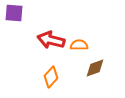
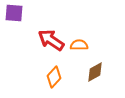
red arrow: rotated 20 degrees clockwise
brown diamond: moved 4 px down; rotated 10 degrees counterclockwise
orange diamond: moved 3 px right
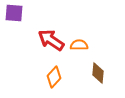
brown diamond: moved 3 px right, 1 px down; rotated 55 degrees counterclockwise
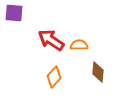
brown diamond: moved 1 px up
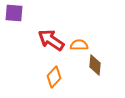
brown diamond: moved 3 px left, 7 px up
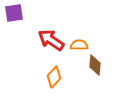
purple square: rotated 12 degrees counterclockwise
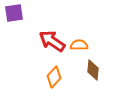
red arrow: moved 1 px right, 1 px down
brown diamond: moved 2 px left, 5 px down
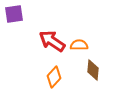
purple square: moved 1 px down
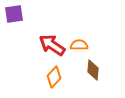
red arrow: moved 4 px down
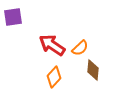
purple square: moved 1 px left, 3 px down
orange semicircle: moved 1 px right, 3 px down; rotated 138 degrees clockwise
